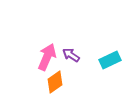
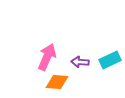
purple arrow: moved 9 px right, 7 px down; rotated 30 degrees counterclockwise
orange diamond: moved 2 px right; rotated 40 degrees clockwise
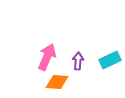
purple arrow: moved 2 px left, 1 px up; rotated 90 degrees clockwise
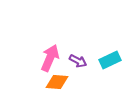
pink arrow: moved 3 px right, 1 px down
purple arrow: rotated 114 degrees clockwise
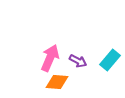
cyan rectangle: rotated 25 degrees counterclockwise
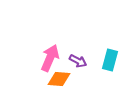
cyan rectangle: rotated 25 degrees counterclockwise
orange diamond: moved 2 px right, 3 px up
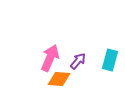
purple arrow: rotated 78 degrees counterclockwise
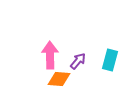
pink arrow: moved 3 px up; rotated 24 degrees counterclockwise
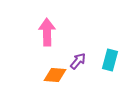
pink arrow: moved 3 px left, 23 px up
orange diamond: moved 4 px left, 4 px up
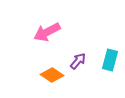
pink arrow: rotated 116 degrees counterclockwise
orange diamond: moved 3 px left; rotated 30 degrees clockwise
